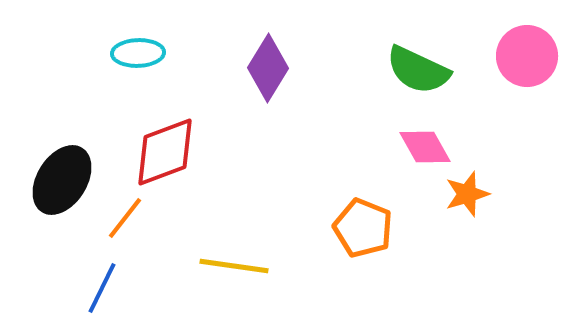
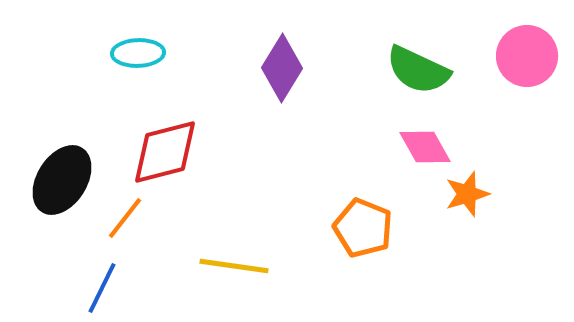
purple diamond: moved 14 px right
red diamond: rotated 6 degrees clockwise
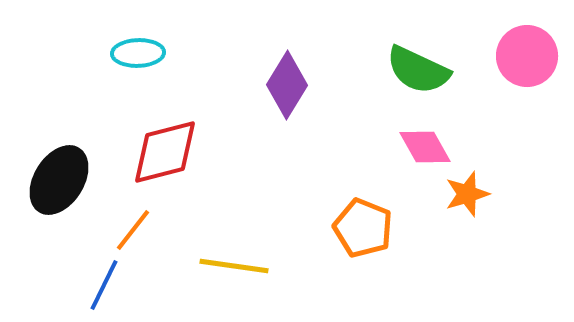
purple diamond: moved 5 px right, 17 px down
black ellipse: moved 3 px left
orange line: moved 8 px right, 12 px down
blue line: moved 2 px right, 3 px up
